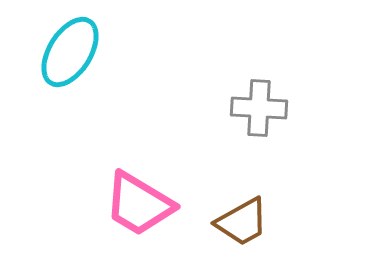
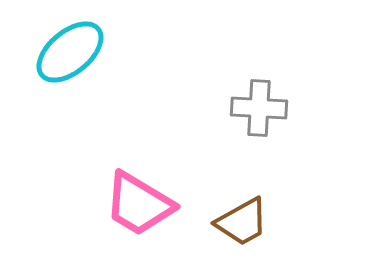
cyan ellipse: rotated 18 degrees clockwise
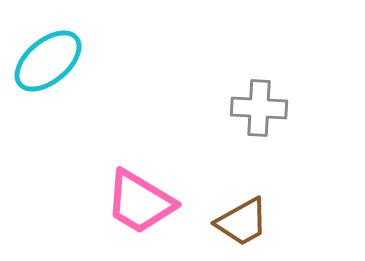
cyan ellipse: moved 22 px left, 9 px down
pink trapezoid: moved 1 px right, 2 px up
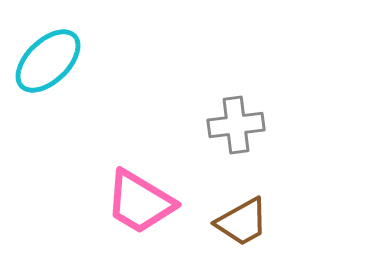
cyan ellipse: rotated 4 degrees counterclockwise
gray cross: moved 23 px left, 17 px down; rotated 10 degrees counterclockwise
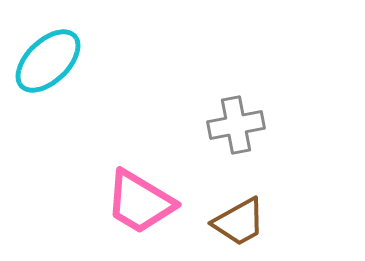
gray cross: rotated 4 degrees counterclockwise
brown trapezoid: moved 3 px left
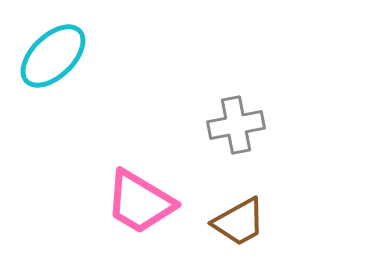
cyan ellipse: moved 5 px right, 5 px up
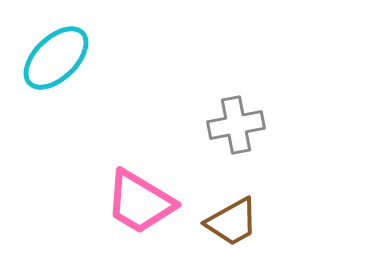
cyan ellipse: moved 3 px right, 2 px down
brown trapezoid: moved 7 px left
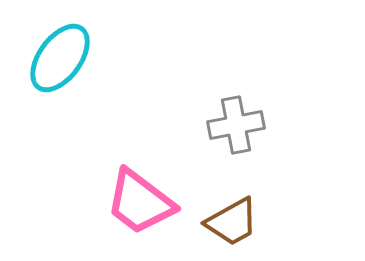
cyan ellipse: moved 4 px right; rotated 10 degrees counterclockwise
pink trapezoid: rotated 6 degrees clockwise
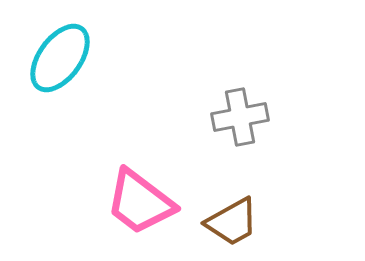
gray cross: moved 4 px right, 8 px up
